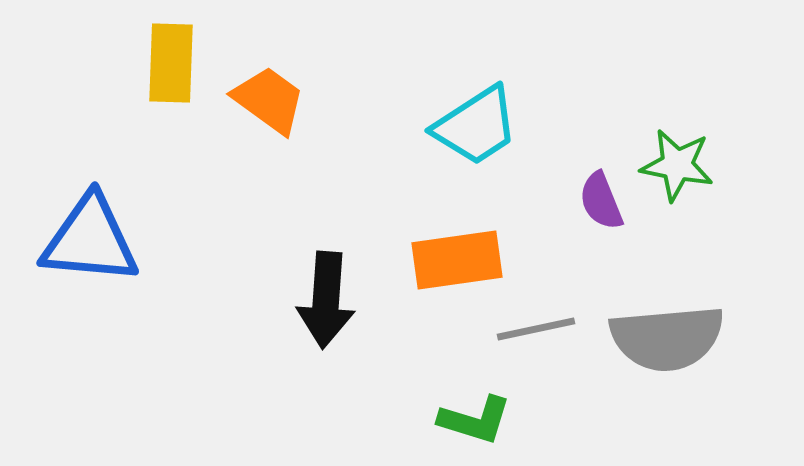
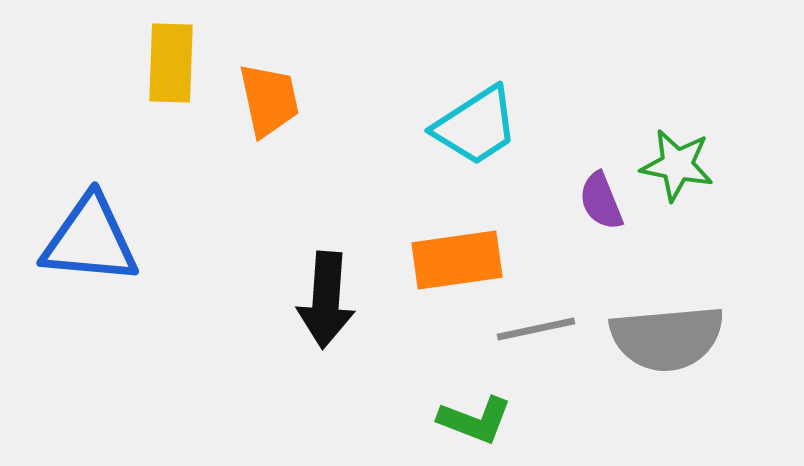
orange trapezoid: rotated 42 degrees clockwise
green L-shape: rotated 4 degrees clockwise
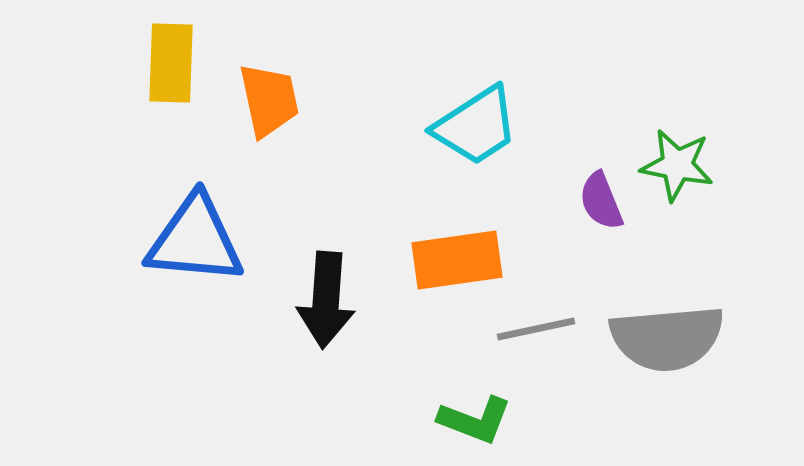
blue triangle: moved 105 px right
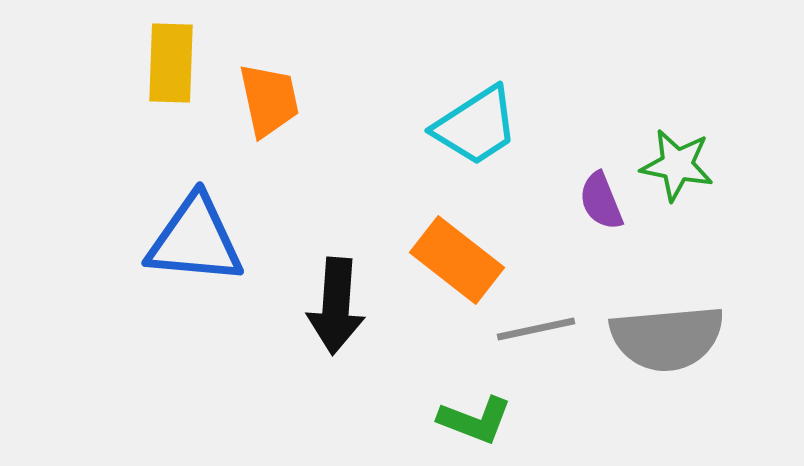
orange rectangle: rotated 46 degrees clockwise
black arrow: moved 10 px right, 6 px down
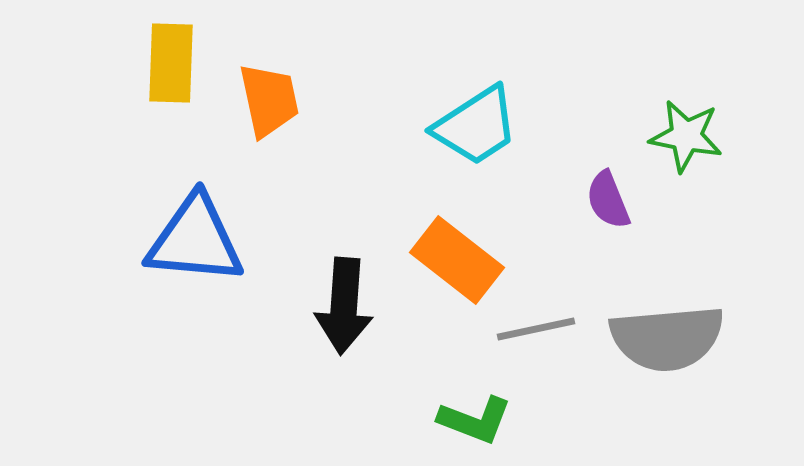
green star: moved 9 px right, 29 px up
purple semicircle: moved 7 px right, 1 px up
black arrow: moved 8 px right
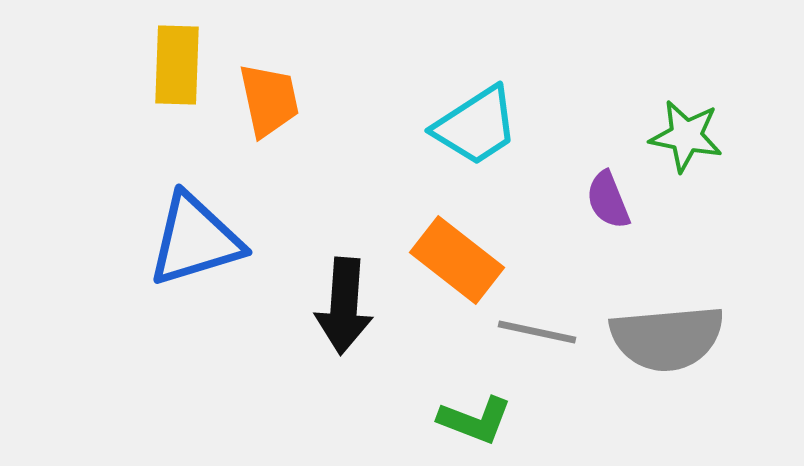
yellow rectangle: moved 6 px right, 2 px down
blue triangle: rotated 22 degrees counterclockwise
gray line: moved 1 px right, 3 px down; rotated 24 degrees clockwise
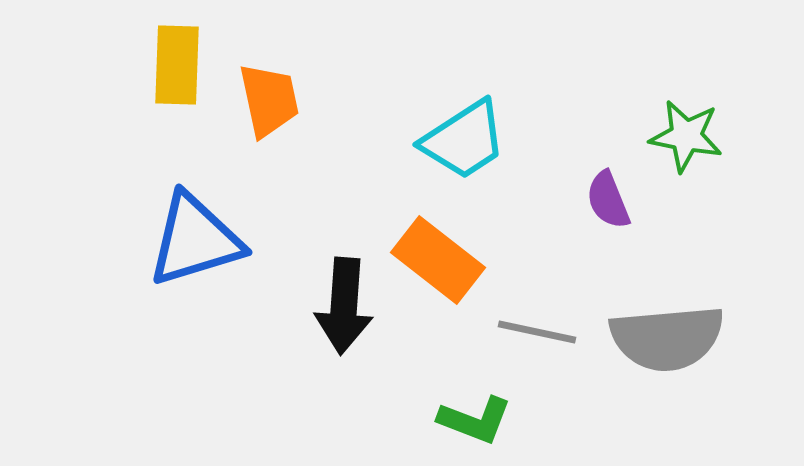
cyan trapezoid: moved 12 px left, 14 px down
orange rectangle: moved 19 px left
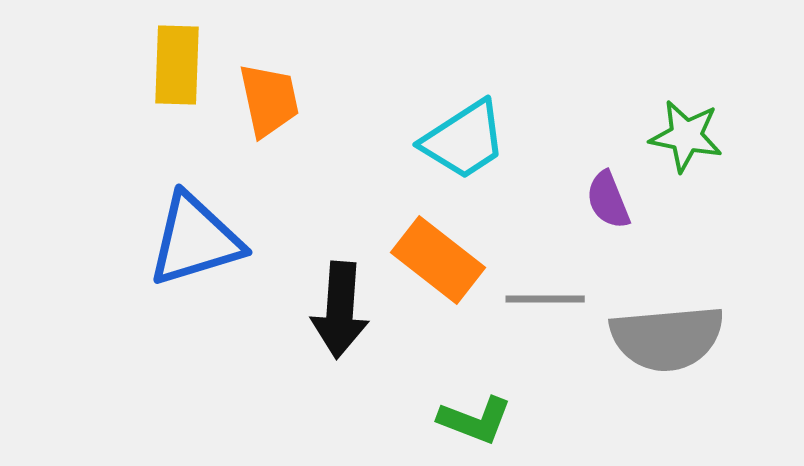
black arrow: moved 4 px left, 4 px down
gray line: moved 8 px right, 33 px up; rotated 12 degrees counterclockwise
